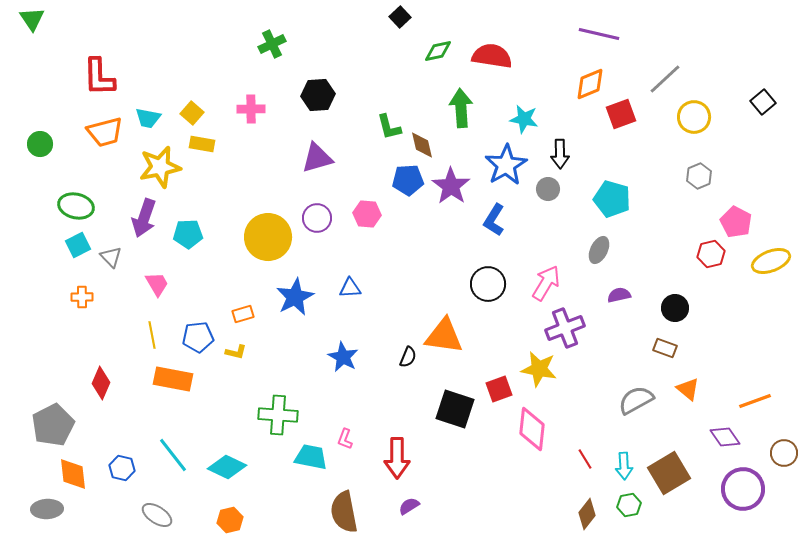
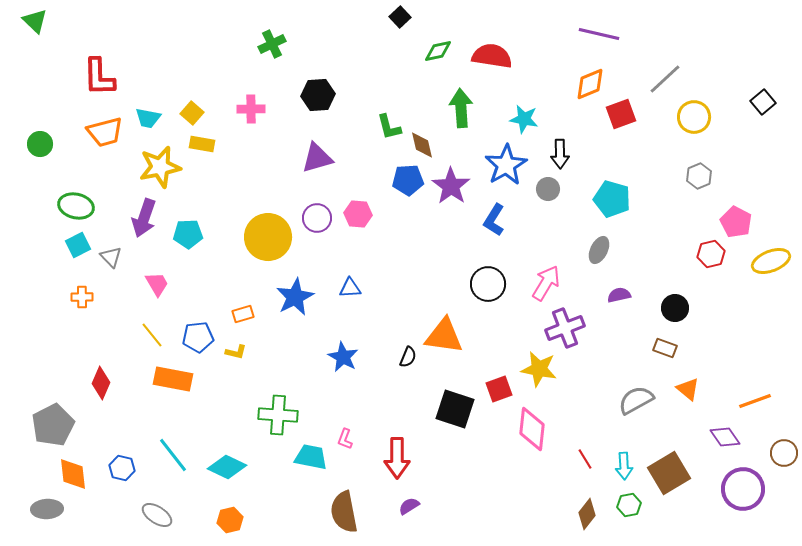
green triangle at (32, 19): moved 3 px right, 2 px down; rotated 12 degrees counterclockwise
pink hexagon at (367, 214): moved 9 px left
yellow line at (152, 335): rotated 28 degrees counterclockwise
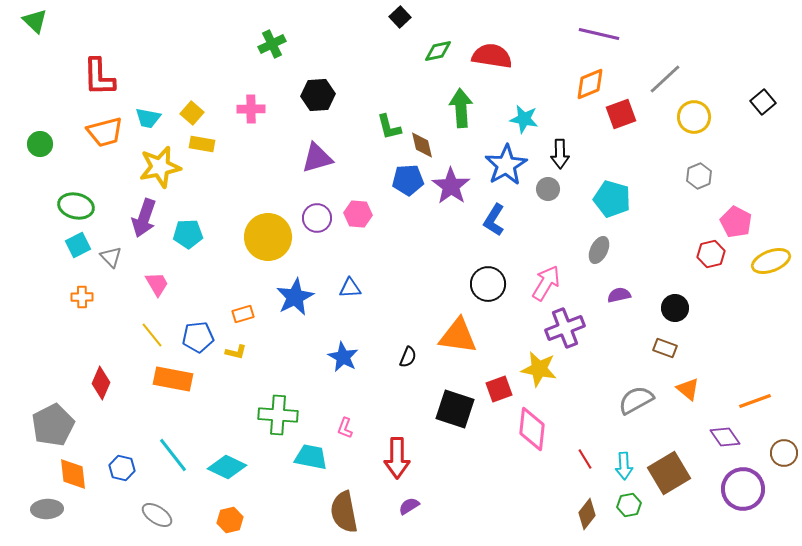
orange triangle at (444, 336): moved 14 px right
pink L-shape at (345, 439): moved 11 px up
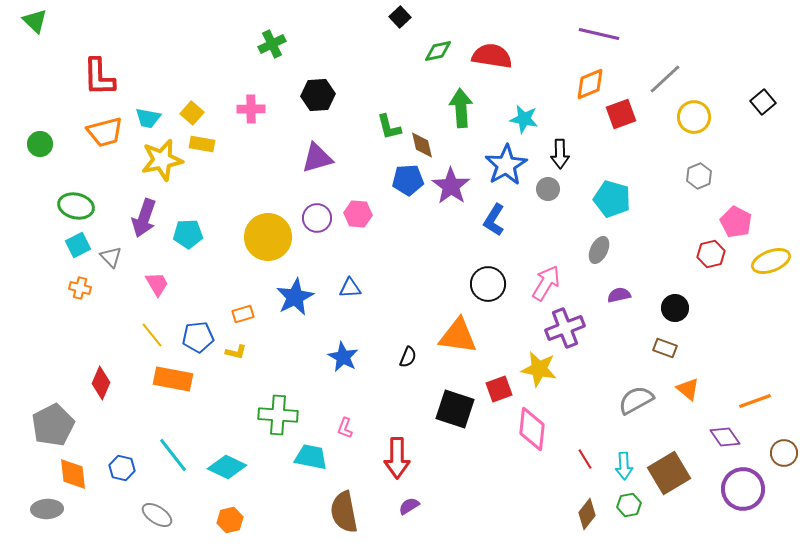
yellow star at (160, 167): moved 2 px right, 7 px up
orange cross at (82, 297): moved 2 px left, 9 px up; rotated 15 degrees clockwise
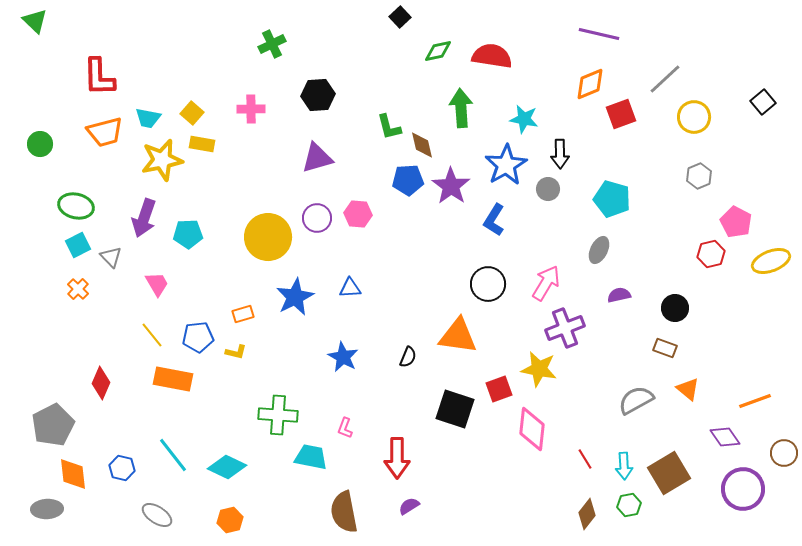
orange cross at (80, 288): moved 2 px left, 1 px down; rotated 30 degrees clockwise
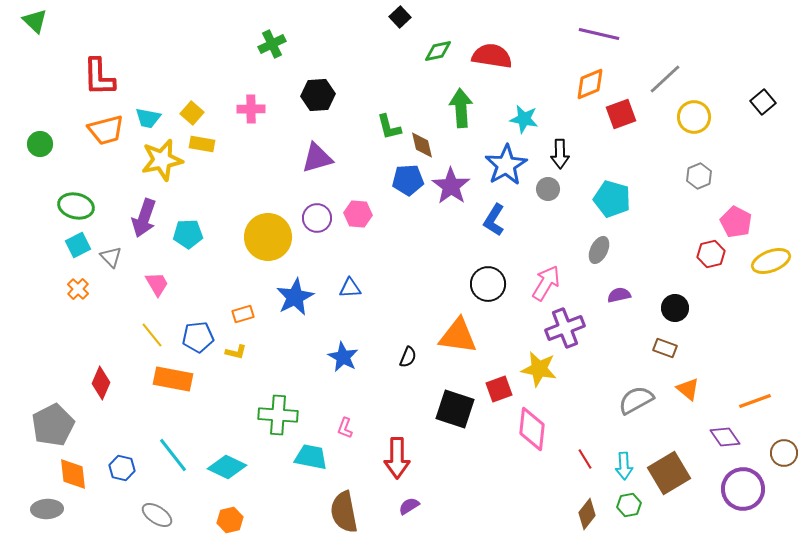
orange trapezoid at (105, 132): moved 1 px right, 2 px up
